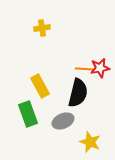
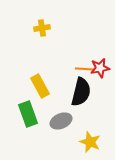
black semicircle: moved 3 px right, 1 px up
gray ellipse: moved 2 px left
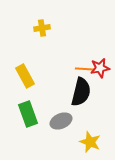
yellow rectangle: moved 15 px left, 10 px up
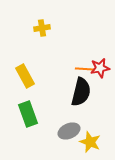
gray ellipse: moved 8 px right, 10 px down
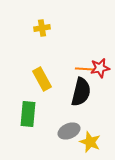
yellow rectangle: moved 17 px right, 3 px down
green rectangle: rotated 25 degrees clockwise
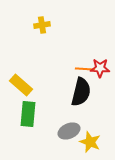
yellow cross: moved 3 px up
red star: rotated 12 degrees clockwise
yellow rectangle: moved 21 px left, 6 px down; rotated 20 degrees counterclockwise
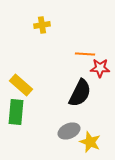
orange line: moved 15 px up
black semicircle: moved 1 px left, 1 px down; rotated 12 degrees clockwise
green rectangle: moved 12 px left, 2 px up
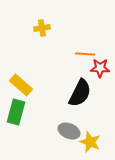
yellow cross: moved 3 px down
green rectangle: rotated 10 degrees clockwise
gray ellipse: rotated 45 degrees clockwise
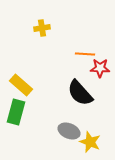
black semicircle: rotated 112 degrees clockwise
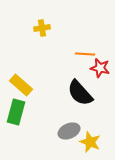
red star: rotated 12 degrees clockwise
gray ellipse: rotated 45 degrees counterclockwise
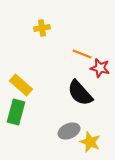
orange line: moved 3 px left; rotated 18 degrees clockwise
